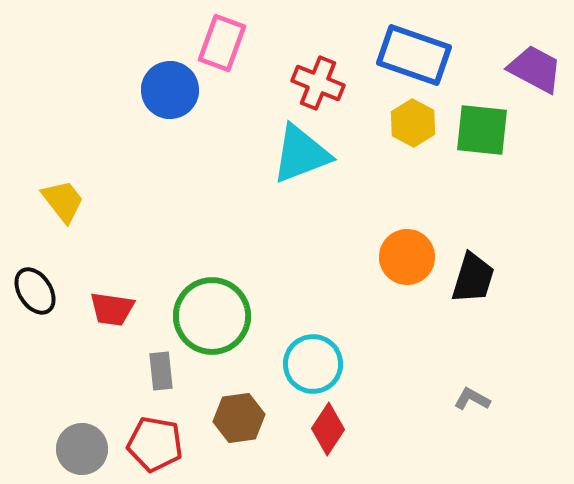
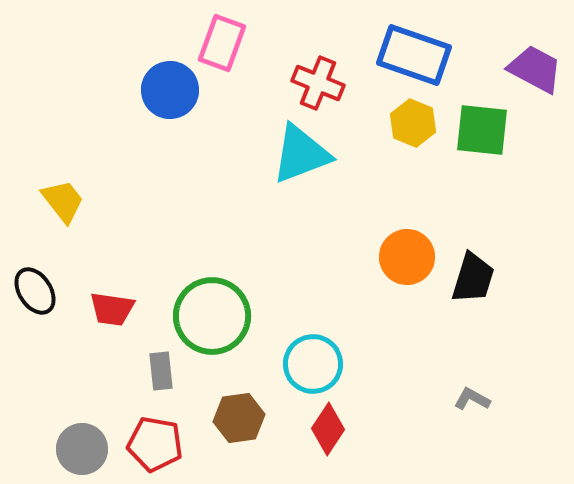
yellow hexagon: rotated 6 degrees counterclockwise
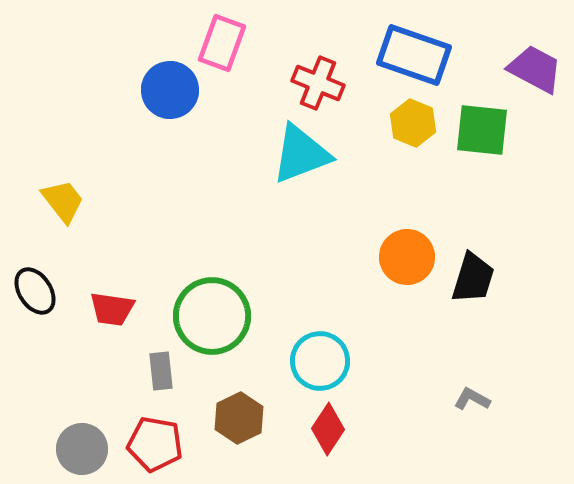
cyan circle: moved 7 px right, 3 px up
brown hexagon: rotated 18 degrees counterclockwise
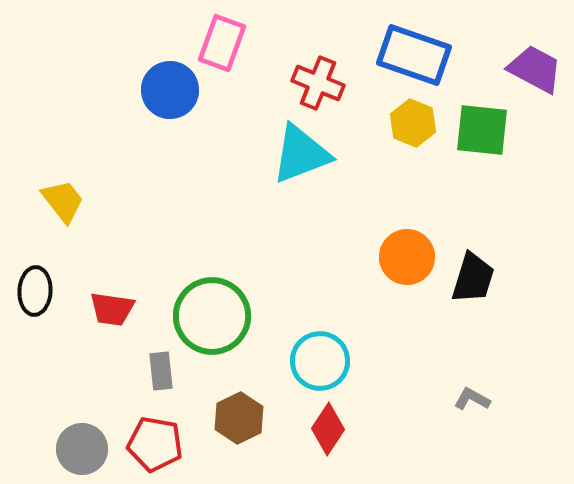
black ellipse: rotated 36 degrees clockwise
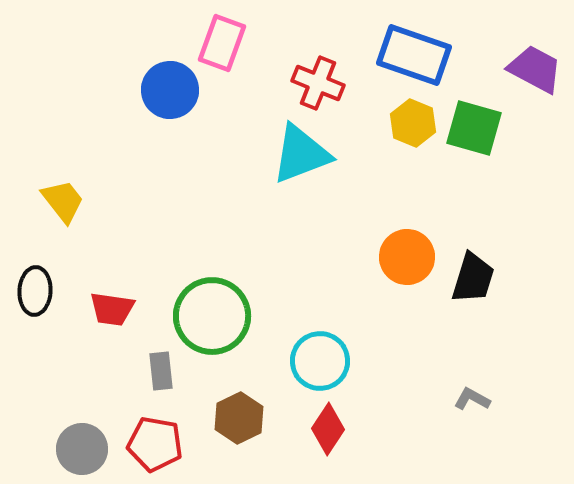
green square: moved 8 px left, 2 px up; rotated 10 degrees clockwise
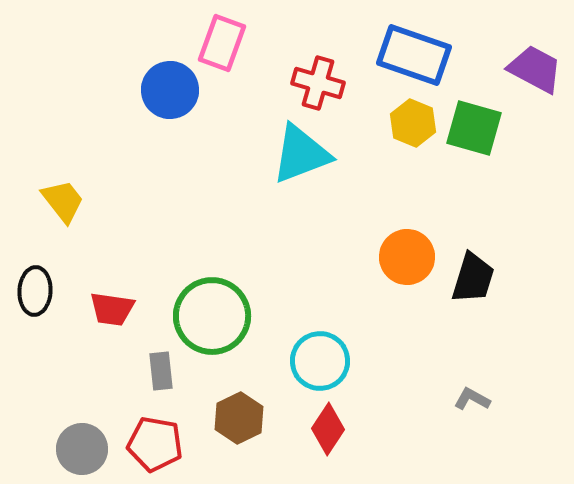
red cross: rotated 6 degrees counterclockwise
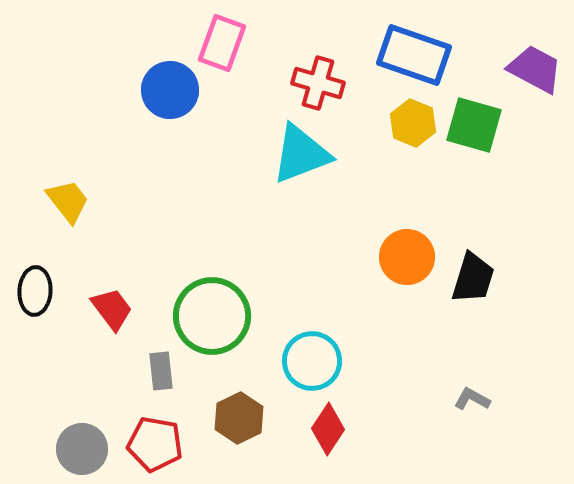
green square: moved 3 px up
yellow trapezoid: moved 5 px right
red trapezoid: rotated 135 degrees counterclockwise
cyan circle: moved 8 px left
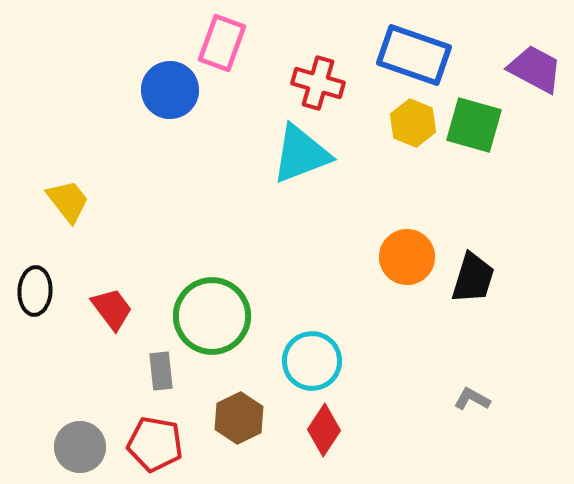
red diamond: moved 4 px left, 1 px down
gray circle: moved 2 px left, 2 px up
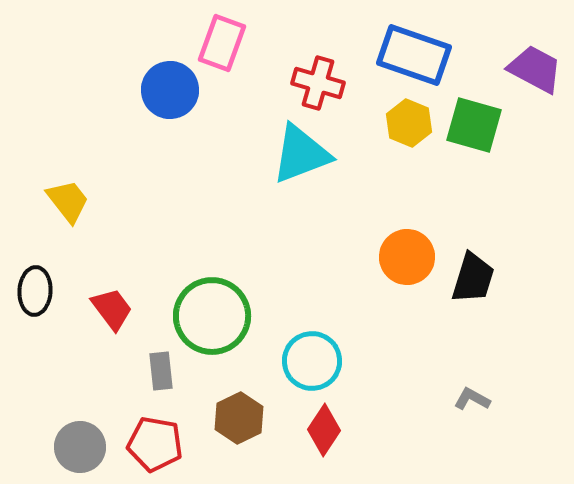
yellow hexagon: moved 4 px left
